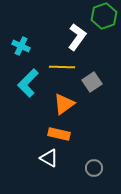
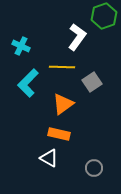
orange triangle: moved 1 px left
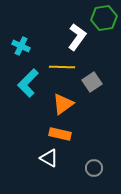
green hexagon: moved 2 px down; rotated 10 degrees clockwise
orange rectangle: moved 1 px right
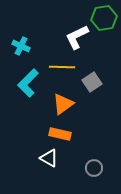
white L-shape: rotated 152 degrees counterclockwise
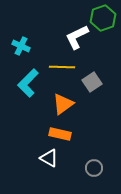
green hexagon: moved 1 px left; rotated 10 degrees counterclockwise
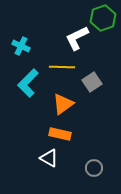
white L-shape: moved 1 px down
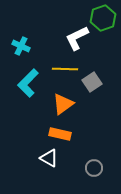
yellow line: moved 3 px right, 2 px down
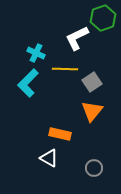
cyan cross: moved 15 px right, 7 px down
orange triangle: moved 29 px right, 7 px down; rotated 15 degrees counterclockwise
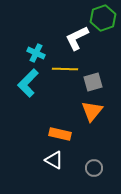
gray square: moved 1 px right; rotated 18 degrees clockwise
white triangle: moved 5 px right, 2 px down
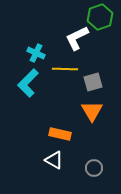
green hexagon: moved 3 px left, 1 px up
orange triangle: rotated 10 degrees counterclockwise
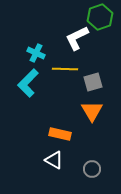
gray circle: moved 2 px left, 1 px down
